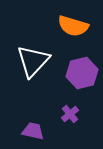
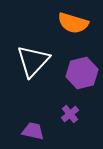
orange semicircle: moved 3 px up
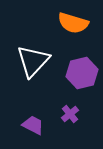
purple trapezoid: moved 6 px up; rotated 15 degrees clockwise
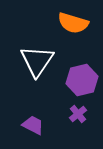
white triangle: moved 4 px right; rotated 9 degrees counterclockwise
purple hexagon: moved 7 px down
purple cross: moved 8 px right
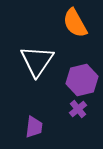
orange semicircle: moved 2 px right; rotated 44 degrees clockwise
purple cross: moved 5 px up
purple trapezoid: moved 1 px right, 2 px down; rotated 70 degrees clockwise
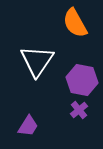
purple hexagon: rotated 24 degrees clockwise
purple cross: moved 1 px right, 1 px down
purple trapezoid: moved 6 px left, 1 px up; rotated 25 degrees clockwise
